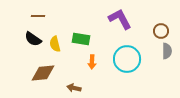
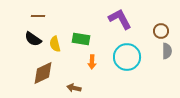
cyan circle: moved 2 px up
brown diamond: rotated 20 degrees counterclockwise
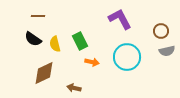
green rectangle: moved 1 px left, 2 px down; rotated 54 degrees clockwise
gray semicircle: rotated 77 degrees clockwise
orange arrow: rotated 80 degrees counterclockwise
brown diamond: moved 1 px right
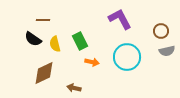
brown line: moved 5 px right, 4 px down
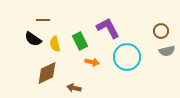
purple L-shape: moved 12 px left, 9 px down
brown diamond: moved 3 px right
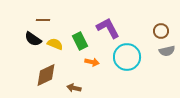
yellow semicircle: rotated 126 degrees clockwise
brown diamond: moved 1 px left, 2 px down
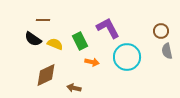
gray semicircle: rotated 91 degrees clockwise
